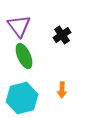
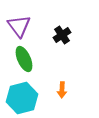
green ellipse: moved 3 px down
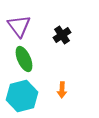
cyan hexagon: moved 2 px up
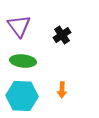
green ellipse: moved 1 px left, 2 px down; rotated 60 degrees counterclockwise
cyan hexagon: rotated 16 degrees clockwise
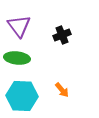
black cross: rotated 12 degrees clockwise
green ellipse: moved 6 px left, 3 px up
orange arrow: rotated 42 degrees counterclockwise
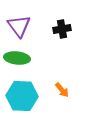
black cross: moved 6 px up; rotated 12 degrees clockwise
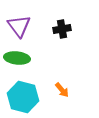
cyan hexagon: moved 1 px right, 1 px down; rotated 12 degrees clockwise
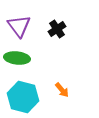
black cross: moved 5 px left; rotated 24 degrees counterclockwise
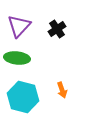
purple triangle: rotated 20 degrees clockwise
orange arrow: rotated 21 degrees clockwise
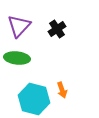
cyan hexagon: moved 11 px right, 2 px down
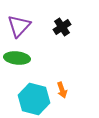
black cross: moved 5 px right, 2 px up
